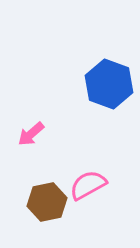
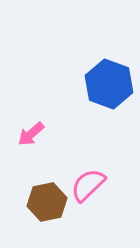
pink semicircle: rotated 15 degrees counterclockwise
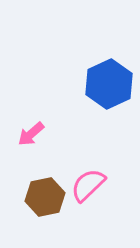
blue hexagon: rotated 15 degrees clockwise
brown hexagon: moved 2 px left, 5 px up
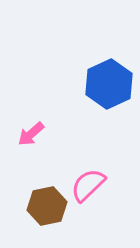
brown hexagon: moved 2 px right, 9 px down
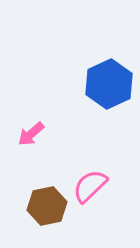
pink semicircle: moved 2 px right, 1 px down
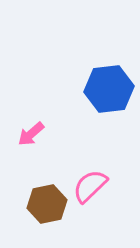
blue hexagon: moved 5 px down; rotated 18 degrees clockwise
brown hexagon: moved 2 px up
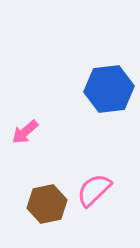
pink arrow: moved 6 px left, 2 px up
pink semicircle: moved 4 px right, 4 px down
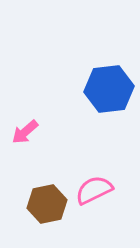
pink semicircle: rotated 18 degrees clockwise
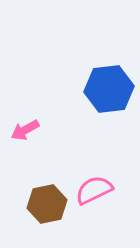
pink arrow: moved 2 px up; rotated 12 degrees clockwise
